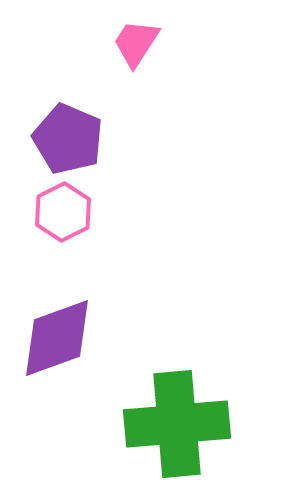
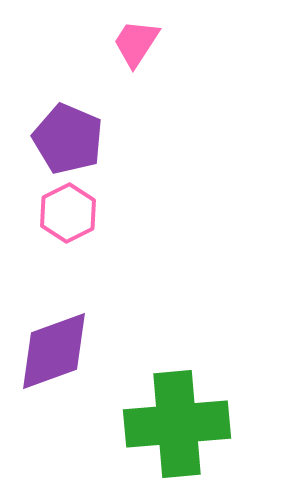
pink hexagon: moved 5 px right, 1 px down
purple diamond: moved 3 px left, 13 px down
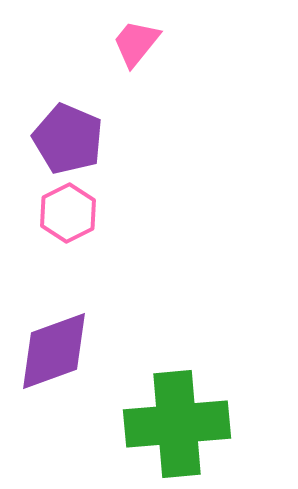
pink trapezoid: rotated 6 degrees clockwise
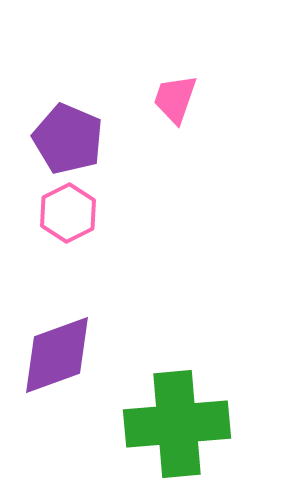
pink trapezoid: moved 39 px right, 56 px down; rotated 20 degrees counterclockwise
purple diamond: moved 3 px right, 4 px down
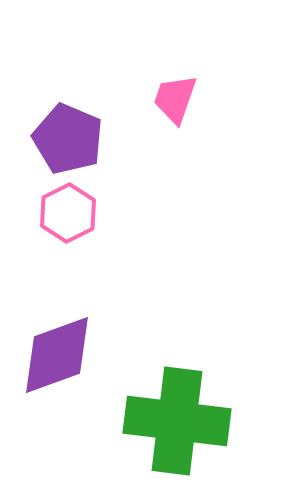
green cross: moved 3 px up; rotated 12 degrees clockwise
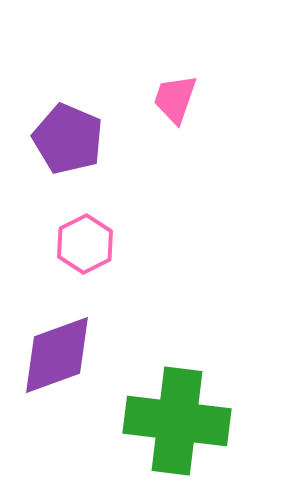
pink hexagon: moved 17 px right, 31 px down
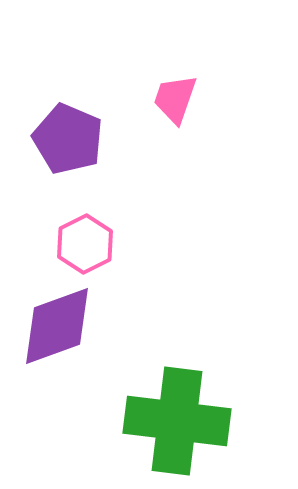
purple diamond: moved 29 px up
